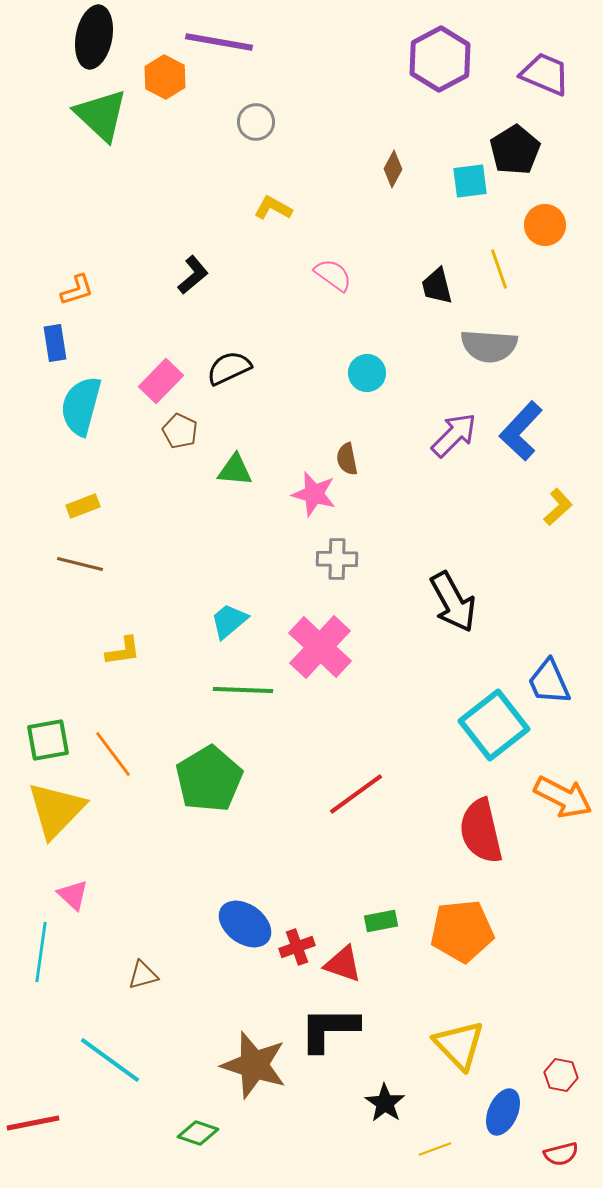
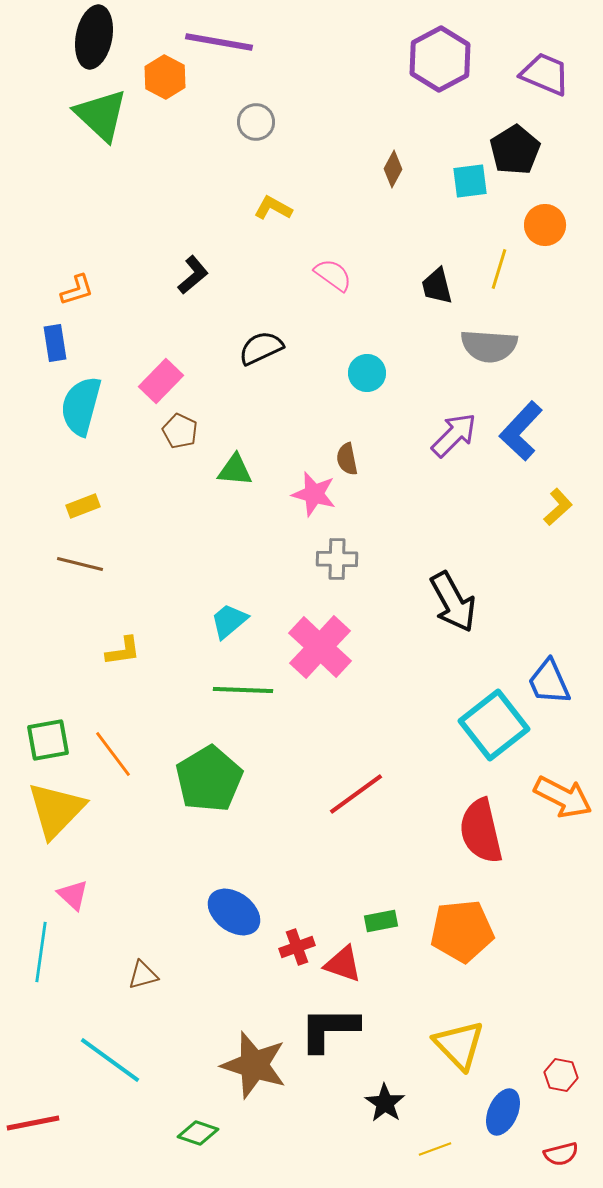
yellow line at (499, 269): rotated 36 degrees clockwise
black semicircle at (229, 368): moved 32 px right, 20 px up
blue ellipse at (245, 924): moved 11 px left, 12 px up
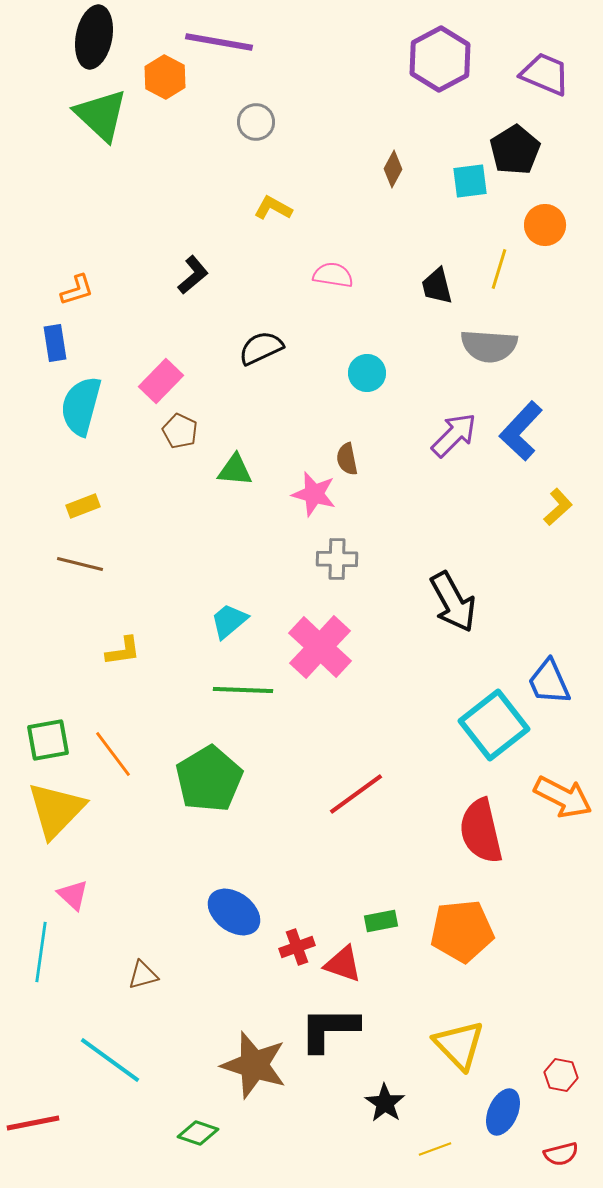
pink semicircle at (333, 275): rotated 27 degrees counterclockwise
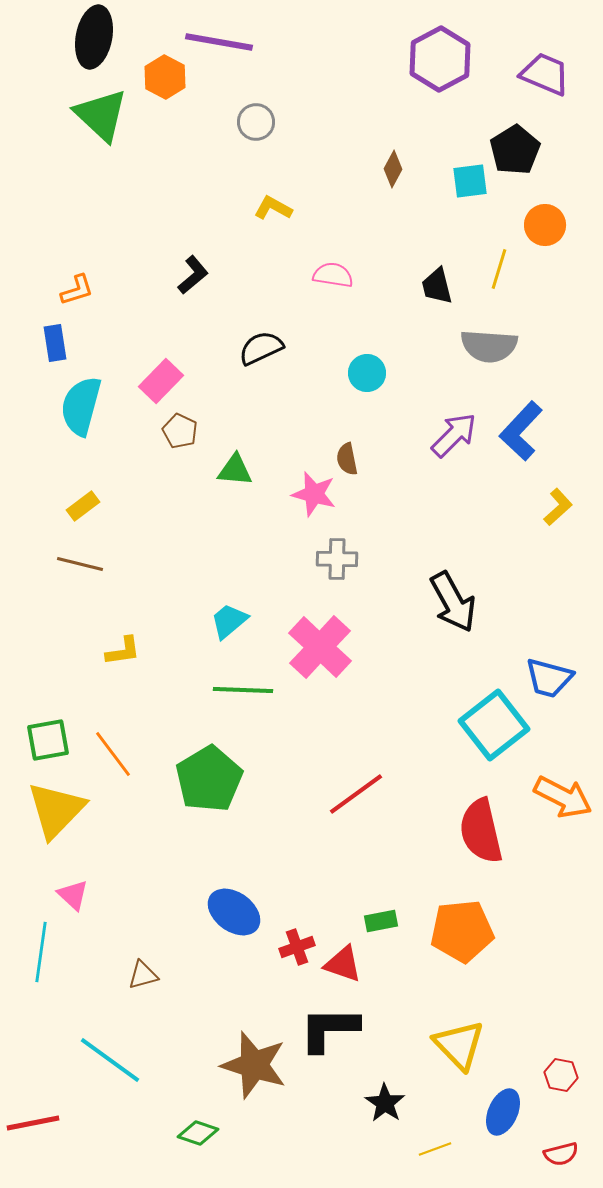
yellow rectangle at (83, 506): rotated 16 degrees counterclockwise
blue trapezoid at (549, 682): moved 4 px up; rotated 51 degrees counterclockwise
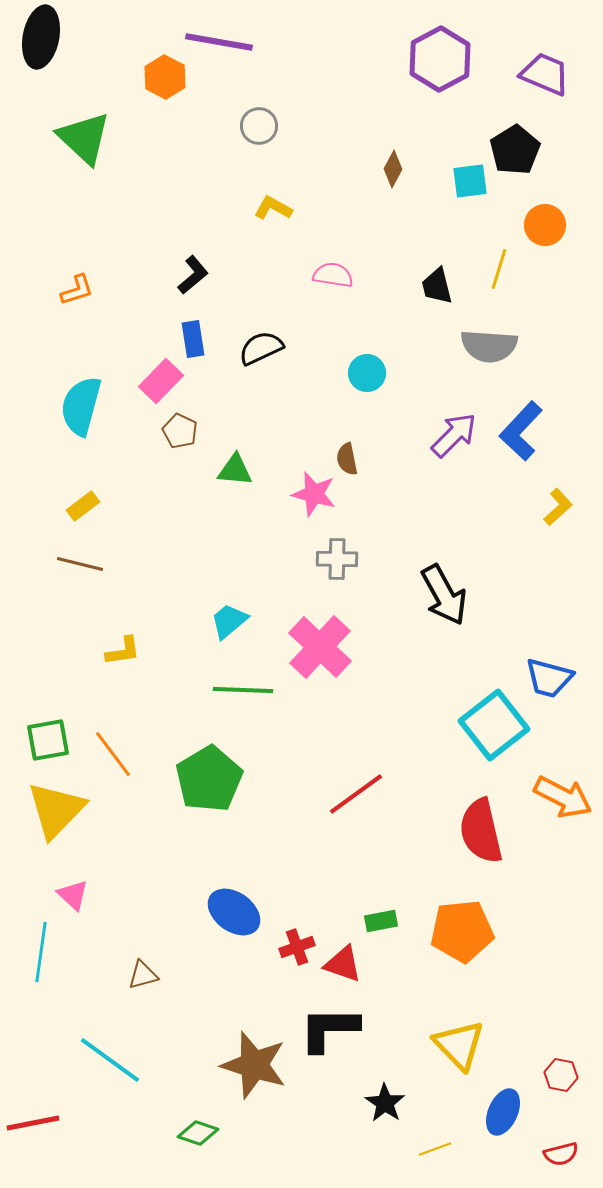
black ellipse at (94, 37): moved 53 px left
green triangle at (101, 115): moved 17 px left, 23 px down
gray circle at (256, 122): moved 3 px right, 4 px down
blue rectangle at (55, 343): moved 138 px right, 4 px up
black arrow at (453, 602): moved 9 px left, 7 px up
